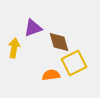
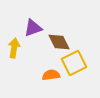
brown diamond: rotated 10 degrees counterclockwise
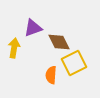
orange semicircle: rotated 78 degrees counterclockwise
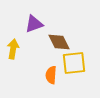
purple triangle: moved 1 px right, 4 px up
yellow arrow: moved 1 px left, 1 px down
yellow square: rotated 20 degrees clockwise
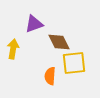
orange semicircle: moved 1 px left, 1 px down
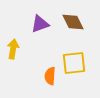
purple triangle: moved 6 px right
brown diamond: moved 14 px right, 20 px up
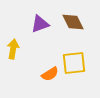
orange semicircle: moved 2 px up; rotated 126 degrees counterclockwise
